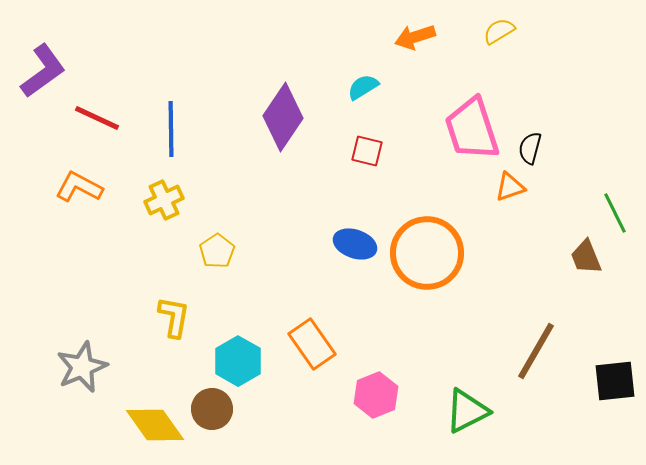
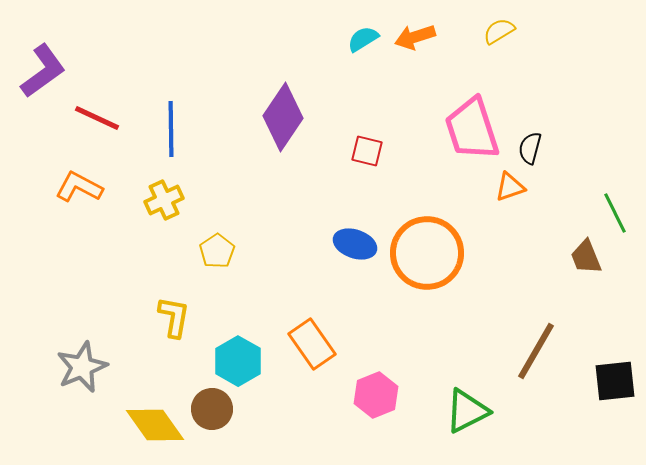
cyan semicircle: moved 48 px up
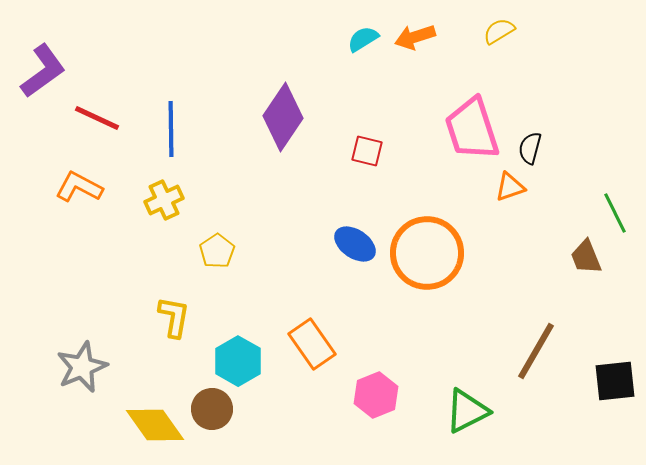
blue ellipse: rotated 15 degrees clockwise
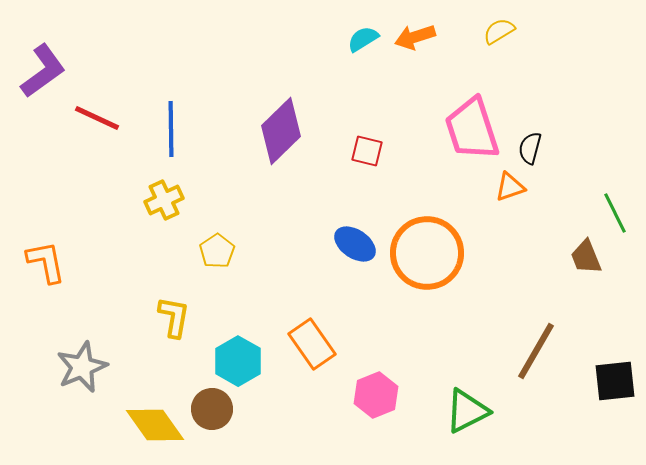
purple diamond: moved 2 px left, 14 px down; rotated 12 degrees clockwise
orange L-shape: moved 33 px left, 75 px down; rotated 51 degrees clockwise
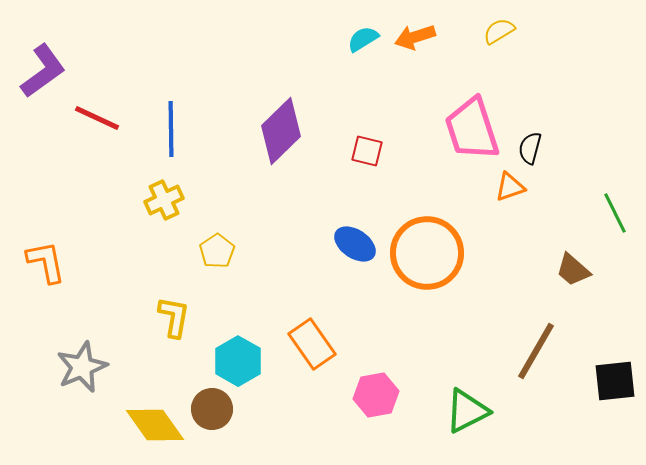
brown trapezoid: moved 13 px left, 13 px down; rotated 27 degrees counterclockwise
pink hexagon: rotated 12 degrees clockwise
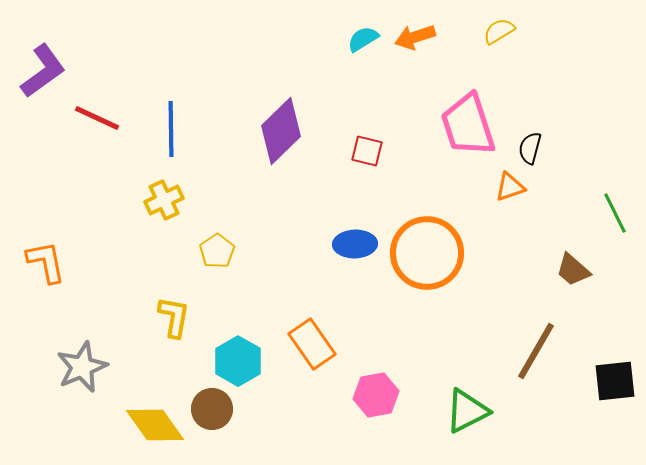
pink trapezoid: moved 4 px left, 4 px up
blue ellipse: rotated 36 degrees counterclockwise
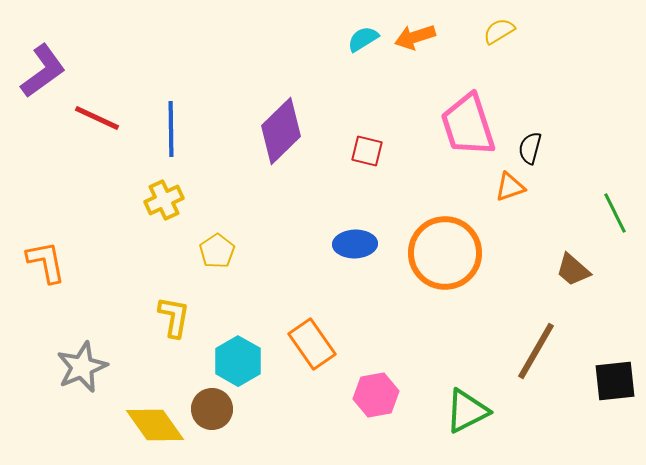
orange circle: moved 18 px right
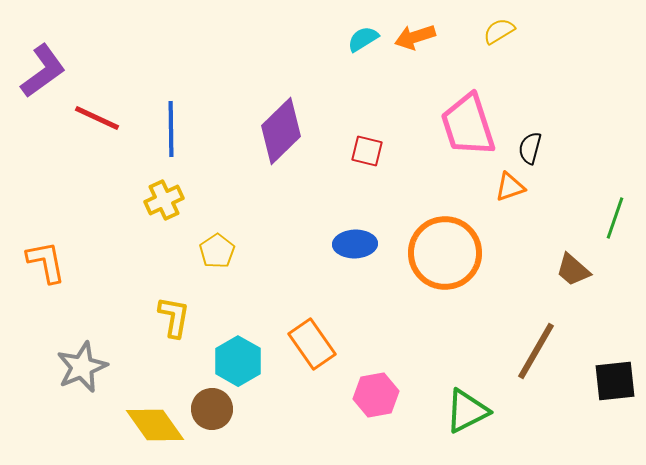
green line: moved 5 px down; rotated 45 degrees clockwise
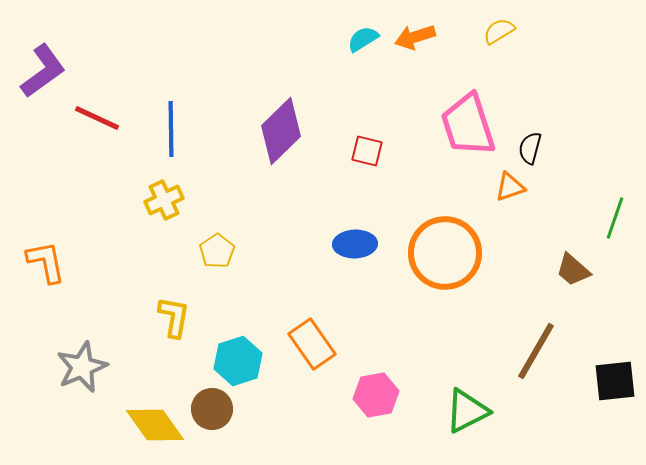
cyan hexagon: rotated 12 degrees clockwise
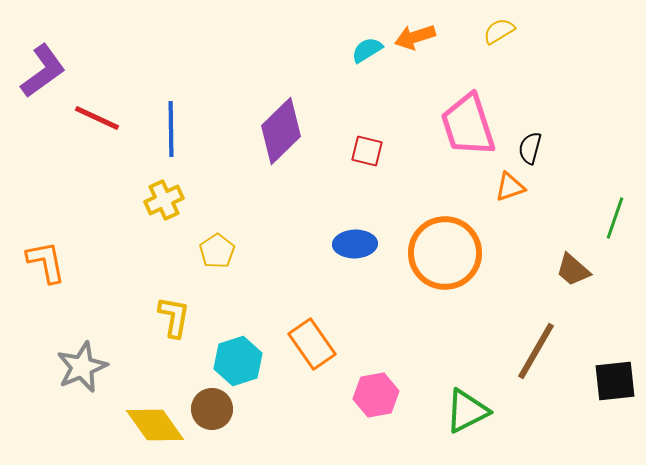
cyan semicircle: moved 4 px right, 11 px down
